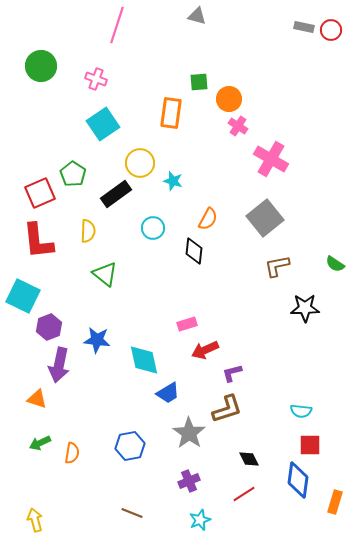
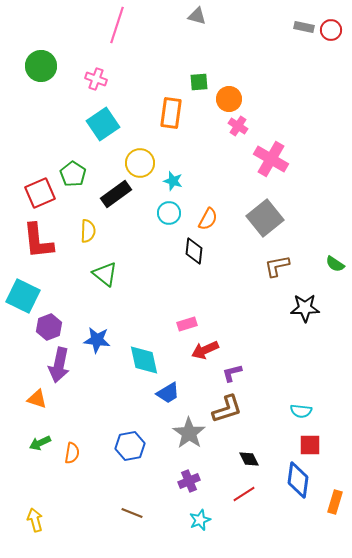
cyan circle at (153, 228): moved 16 px right, 15 px up
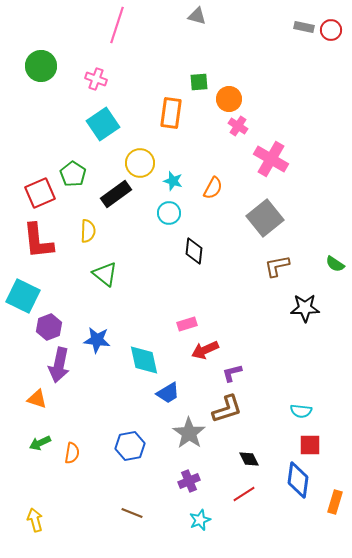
orange semicircle at (208, 219): moved 5 px right, 31 px up
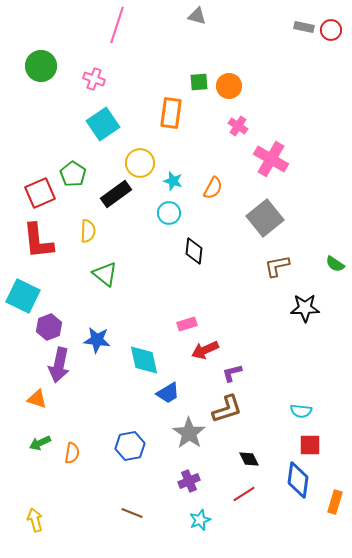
pink cross at (96, 79): moved 2 px left
orange circle at (229, 99): moved 13 px up
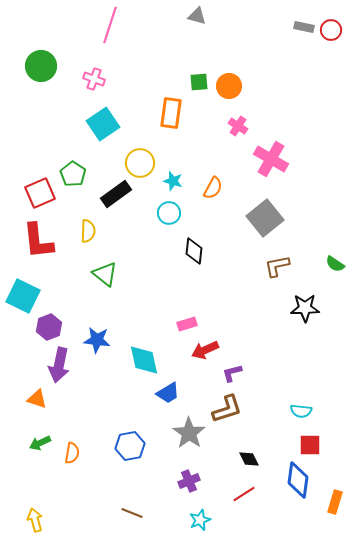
pink line at (117, 25): moved 7 px left
